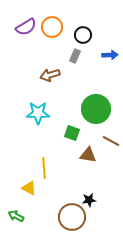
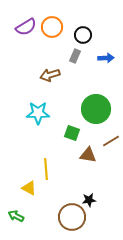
blue arrow: moved 4 px left, 3 px down
brown line: rotated 60 degrees counterclockwise
yellow line: moved 2 px right, 1 px down
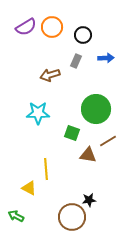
gray rectangle: moved 1 px right, 5 px down
brown line: moved 3 px left
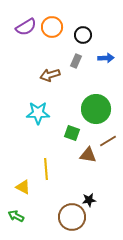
yellow triangle: moved 6 px left, 1 px up
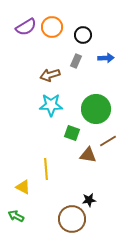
cyan star: moved 13 px right, 8 px up
brown circle: moved 2 px down
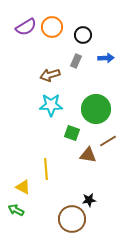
green arrow: moved 6 px up
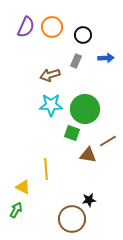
purple semicircle: rotated 35 degrees counterclockwise
green circle: moved 11 px left
green arrow: rotated 91 degrees clockwise
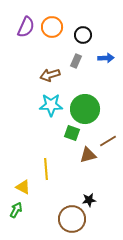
brown triangle: rotated 24 degrees counterclockwise
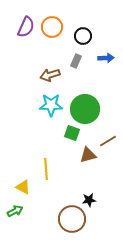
black circle: moved 1 px down
green arrow: moved 1 px left, 1 px down; rotated 35 degrees clockwise
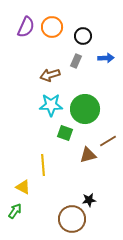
green square: moved 7 px left
yellow line: moved 3 px left, 4 px up
green arrow: rotated 28 degrees counterclockwise
